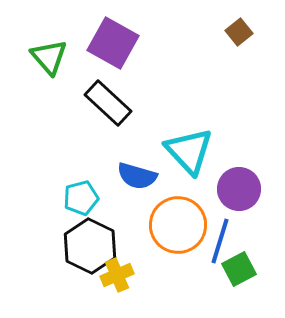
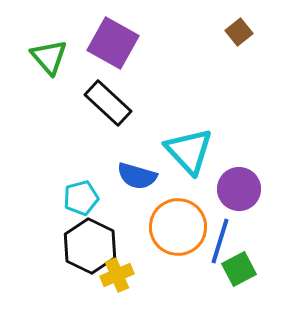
orange circle: moved 2 px down
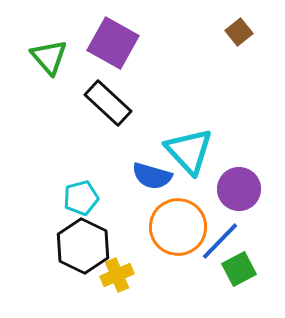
blue semicircle: moved 15 px right
blue line: rotated 27 degrees clockwise
black hexagon: moved 7 px left
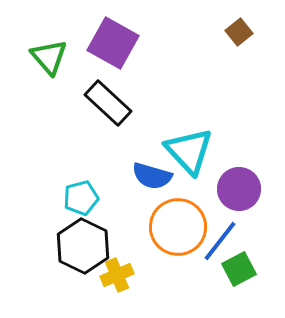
blue line: rotated 6 degrees counterclockwise
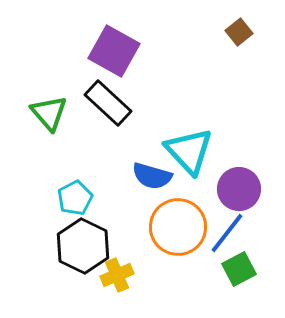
purple square: moved 1 px right, 8 px down
green triangle: moved 56 px down
cyan pentagon: moved 6 px left; rotated 12 degrees counterclockwise
blue line: moved 7 px right, 8 px up
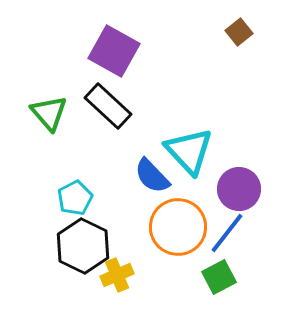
black rectangle: moved 3 px down
blue semicircle: rotated 30 degrees clockwise
green square: moved 20 px left, 8 px down
